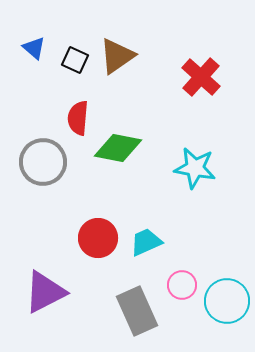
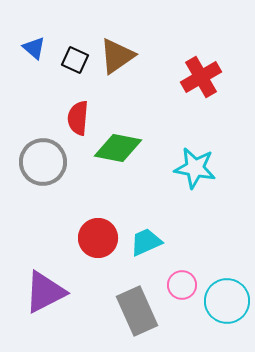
red cross: rotated 18 degrees clockwise
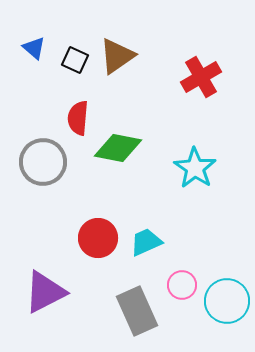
cyan star: rotated 24 degrees clockwise
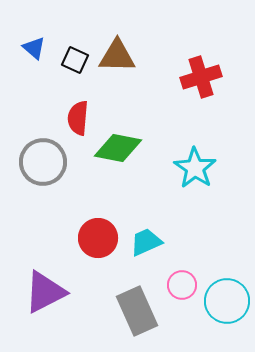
brown triangle: rotated 36 degrees clockwise
red cross: rotated 12 degrees clockwise
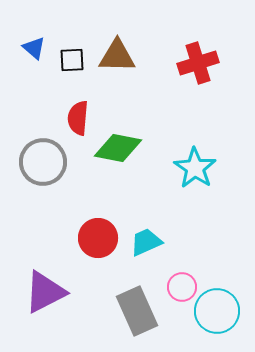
black square: moved 3 px left; rotated 28 degrees counterclockwise
red cross: moved 3 px left, 14 px up
pink circle: moved 2 px down
cyan circle: moved 10 px left, 10 px down
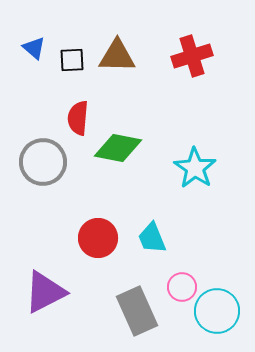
red cross: moved 6 px left, 7 px up
cyan trapezoid: moved 6 px right, 4 px up; rotated 88 degrees counterclockwise
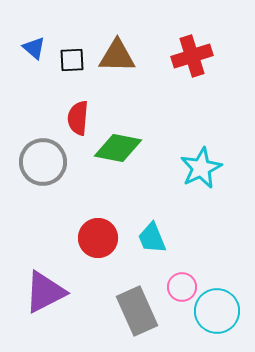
cyan star: moved 6 px right; rotated 12 degrees clockwise
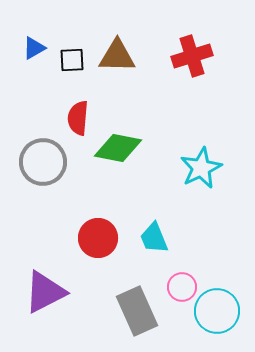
blue triangle: rotated 50 degrees clockwise
cyan trapezoid: moved 2 px right
